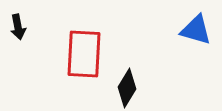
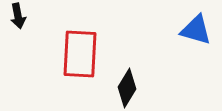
black arrow: moved 11 px up
red rectangle: moved 4 px left
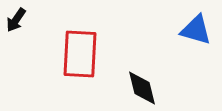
black arrow: moved 2 px left, 4 px down; rotated 45 degrees clockwise
black diamond: moved 15 px right; rotated 45 degrees counterclockwise
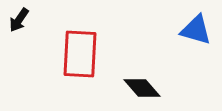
black arrow: moved 3 px right
black diamond: rotated 27 degrees counterclockwise
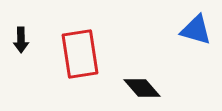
black arrow: moved 2 px right, 20 px down; rotated 35 degrees counterclockwise
red rectangle: rotated 12 degrees counterclockwise
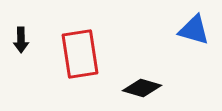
blue triangle: moved 2 px left
black diamond: rotated 33 degrees counterclockwise
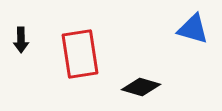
blue triangle: moved 1 px left, 1 px up
black diamond: moved 1 px left, 1 px up
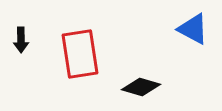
blue triangle: rotated 12 degrees clockwise
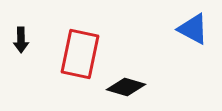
red rectangle: rotated 21 degrees clockwise
black diamond: moved 15 px left
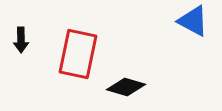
blue triangle: moved 8 px up
red rectangle: moved 2 px left
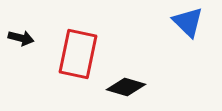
blue triangle: moved 5 px left, 1 px down; rotated 16 degrees clockwise
black arrow: moved 2 px up; rotated 75 degrees counterclockwise
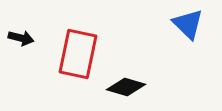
blue triangle: moved 2 px down
